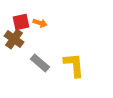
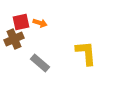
brown cross: rotated 30 degrees clockwise
yellow L-shape: moved 12 px right, 12 px up
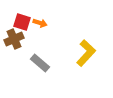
red square: moved 1 px right; rotated 30 degrees clockwise
yellow L-shape: rotated 48 degrees clockwise
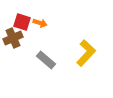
brown cross: moved 1 px left, 1 px up
gray rectangle: moved 6 px right, 3 px up
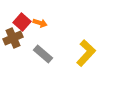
red square: rotated 24 degrees clockwise
gray rectangle: moved 3 px left, 6 px up
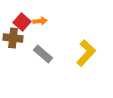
orange arrow: moved 2 px up; rotated 24 degrees counterclockwise
brown cross: rotated 30 degrees clockwise
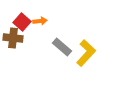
gray rectangle: moved 19 px right, 7 px up
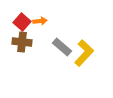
brown cross: moved 9 px right, 4 px down
yellow L-shape: moved 2 px left
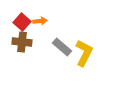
yellow L-shape: rotated 16 degrees counterclockwise
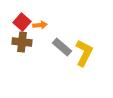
orange arrow: moved 4 px down
